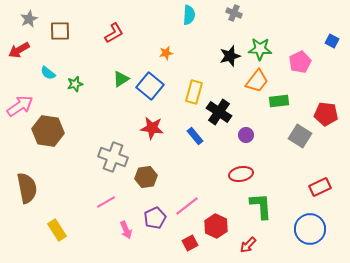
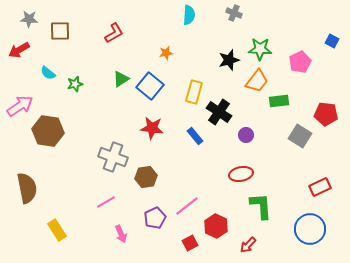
gray star at (29, 19): rotated 30 degrees clockwise
black star at (230, 56): moved 1 px left, 4 px down
pink arrow at (126, 230): moved 5 px left, 4 px down
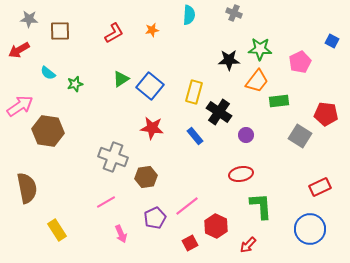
orange star at (166, 53): moved 14 px left, 23 px up
black star at (229, 60): rotated 15 degrees clockwise
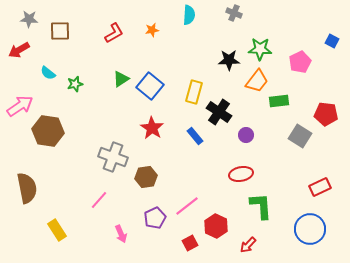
red star at (152, 128): rotated 25 degrees clockwise
pink line at (106, 202): moved 7 px left, 2 px up; rotated 18 degrees counterclockwise
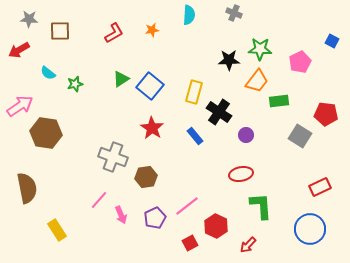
brown hexagon at (48, 131): moved 2 px left, 2 px down
pink arrow at (121, 234): moved 19 px up
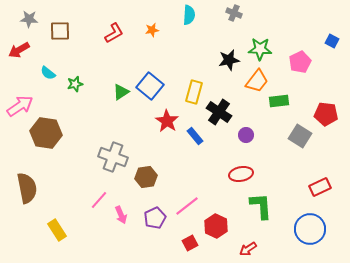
black star at (229, 60): rotated 10 degrees counterclockwise
green triangle at (121, 79): moved 13 px down
red star at (152, 128): moved 15 px right, 7 px up
red arrow at (248, 245): moved 4 px down; rotated 12 degrees clockwise
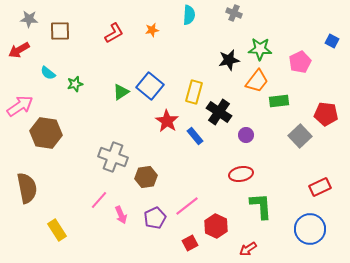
gray square at (300, 136): rotated 15 degrees clockwise
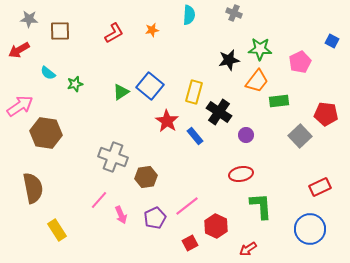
brown semicircle at (27, 188): moved 6 px right
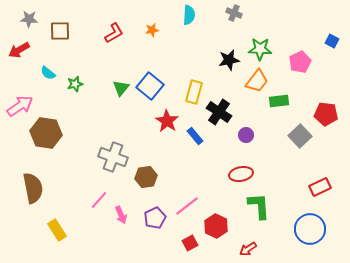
green triangle at (121, 92): moved 4 px up; rotated 18 degrees counterclockwise
green L-shape at (261, 206): moved 2 px left
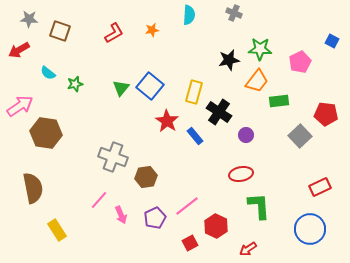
brown square at (60, 31): rotated 20 degrees clockwise
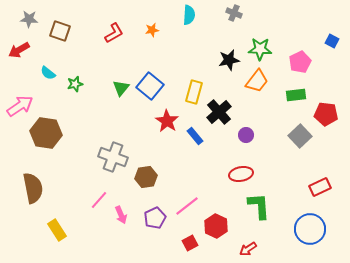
green rectangle at (279, 101): moved 17 px right, 6 px up
black cross at (219, 112): rotated 15 degrees clockwise
